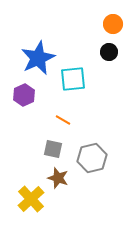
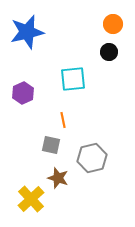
blue star: moved 11 px left, 26 px up; rotated 12 degrees clockwise
purple hexagon: moved 1 px left, 2 px up
orange line: rotated 49 degrees clockwise
gray square: moved 2 px left, 4 px up
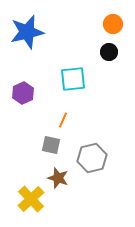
orange line: rotated 35 degrees clockwise
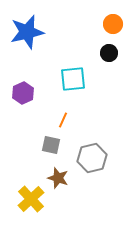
black circle: moved 1 px down
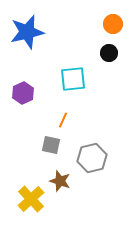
brown star: moved 2 px right, 3 px down
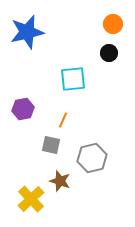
purple hexagon: moved 16 px down; rotated 15 degrees clockwise
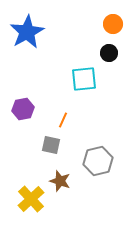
blue star: rotated 16 degrees counterclockwise
cyan square: moved 11 px right
gray hexagon: moved 6 px right, 3 px down
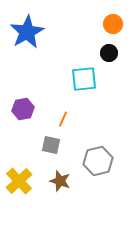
orange line: moved 1 px up
yellow cross: moved 12 px left, 18 px up
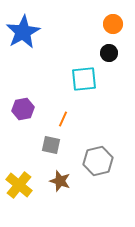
blue star: moved 4 px left
yellow cross: moved 4 px down; rotated 8 degrees counterclockwise
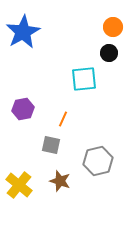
orange circle: moved 3 px down
